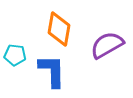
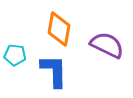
purple semicircle: rotated 56 degrees clockwise
blue L-shape: moved 2 px right
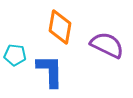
orange diamond: moved 1 px right, 2 px up
blue L-shape: moved 4 px left
